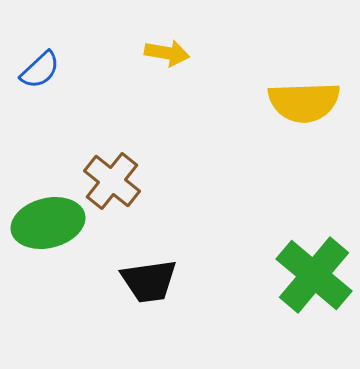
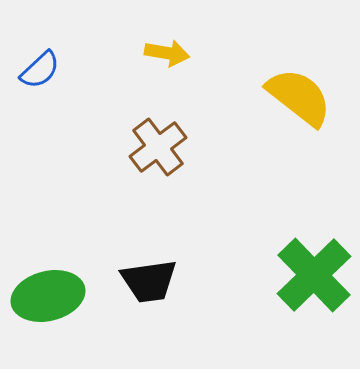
yellow semicircle: moved 5 px left, 5 px up; rotated 140 degrees counterclockwise
brown cross: moved 46 px right, 34 px up; rotated 14 degrees clockwise
green ellipse: moved 73 px down
green cross: rotated 6 degrees clockwise
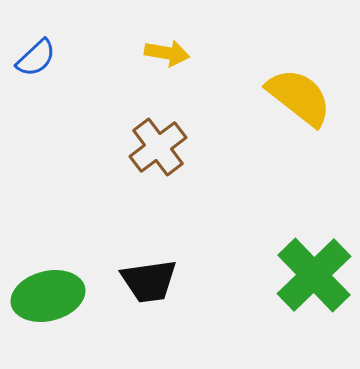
blue semicircle: moved 4 px left, 12 px up
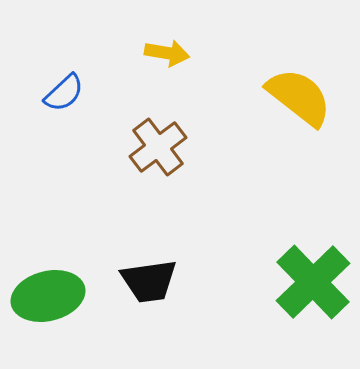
blue semicircle: moved 28 px right, 35 px down
green cross: moved 1 px left, 7 px down
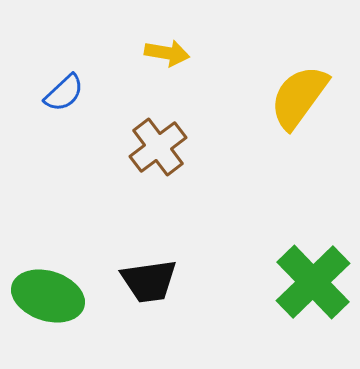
yellow semicircle: rotated 92 degrees counterclockwise
green ellipse: rotated 32 degrees clockwise
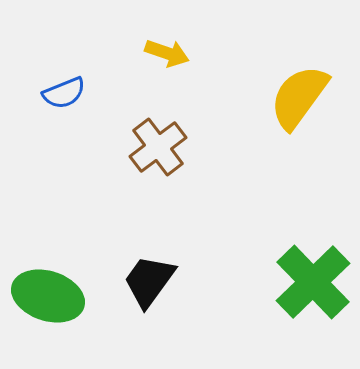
yellow arrow: rotated 9 degrees clockwise
blue semicircle: rotated 21 degrees clockwise
black trapezoid: rotated 134 degrees clockwise
